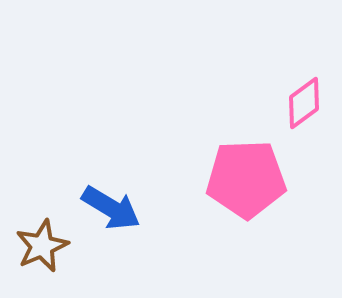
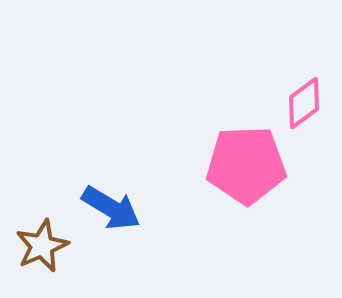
pink pentagon: moved 14 px up
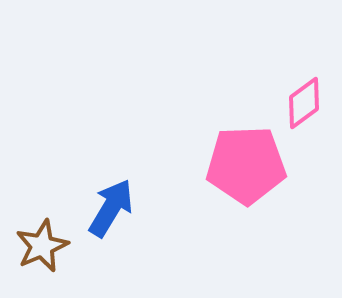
blue arrow: rotated 90 degrees counterclockwise
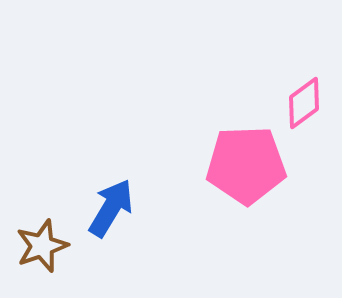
brown star: rotated 4 degrees clockwise
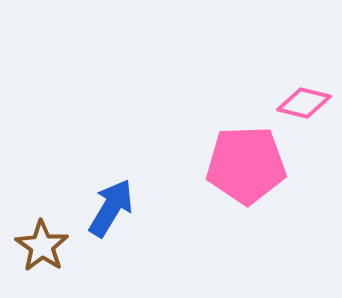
pink diamond: rotated 50 degrees clockwise
brown star: rotated 18 degrees counterclockwise
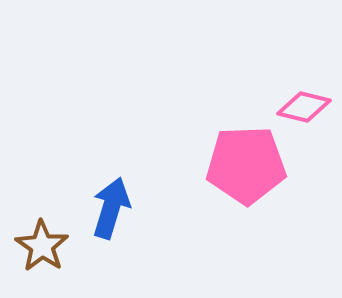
pink diamond: moved 4 px down
blue arrow: rotated 14 degrees counterclockwise
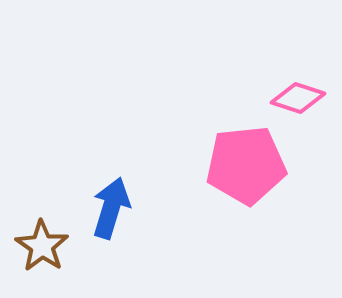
pink diamond: moved 6 px left, 9 px up; rotated 4 degrees clockwise
pink pentagon: rotated 4 degrees counterclockwise
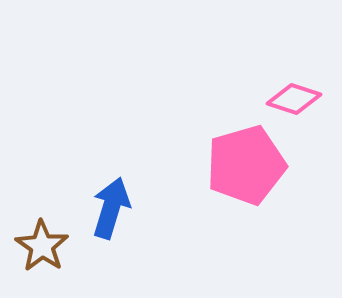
pink diamond: moved 4 px left, 1 px down
pink pentagon: rotated 10 degrees counterclockwise
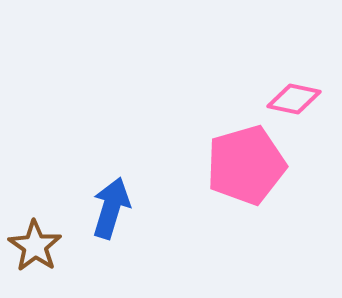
pink diamond: rotated 6 degrees counterclockwise
brown star: moved 7 px left
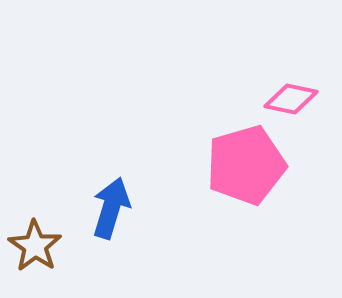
pink diamond: moved 3 px left
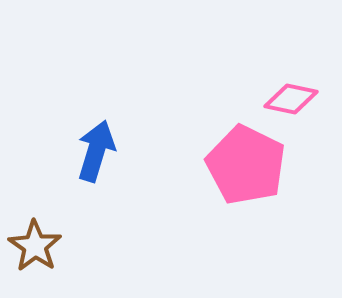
pink pentagon: rotated 30 degrees counterclockwise
blue arrow: moved 15 px left, 57 px up
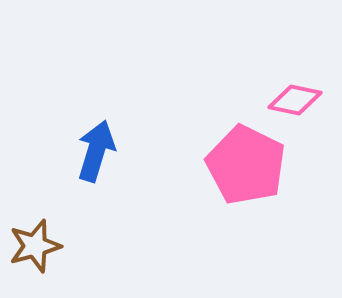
pink diamond: moved 4 px right, 1 px down
brown star: rotated 22 degrees clockwise
